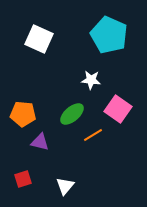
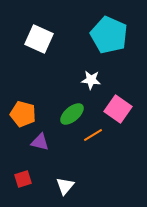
orange pentagon: rotated 10 degrees clockwise
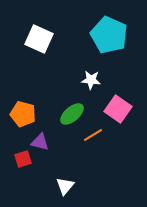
red square: moved 20 px up
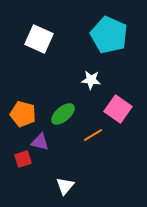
green ellipse: moved 9 px left
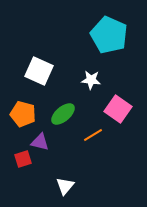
white square: moved 32 px down
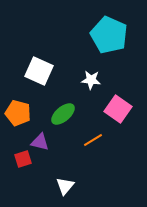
orange pentagon: moved 5 px left, 1 px up
orange line: moved 5 px down
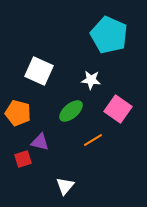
green ellipse: moved 8 px right, 3 px up
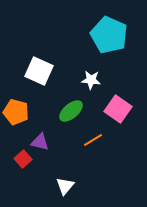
orange pentagon: moved 2 px left, 1 px up
red square: rotated 24 degrees counterclockwise
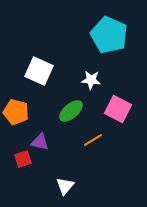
pink square: rotated 8 degrees counterclockwise
red square: rotated 24 degrees clockwise
